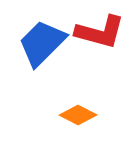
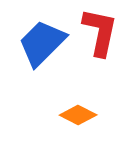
red L-shape: rotated 93 degrees counterclockwise
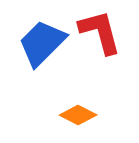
red L-shape: rotated 27 degrees counterclockwise
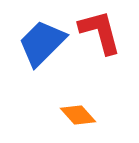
orange diamond: rotated 21 degrees clockwise
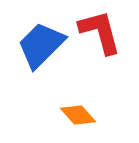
blue trapezoid: moved 1 px left, 2 px down
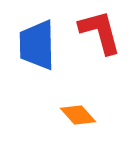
blue trapezoid: moved 4 px left; rotated 46 degrees counterclockwise
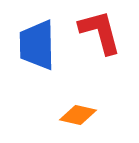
orange diamond: rotated 36 degrees counterclockwise
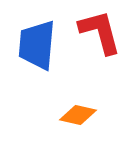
blue trapezoid: rotated 6 degrees clockwise
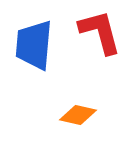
blue trapezoid: moved 3 px left
